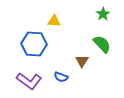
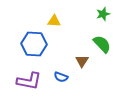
green star: rotated 16 degrees clockwise
purple L-shape: rotated 25 degrees counterclockwise
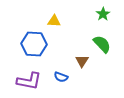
green star: rotated 16 degrees counterclockwise
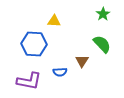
blue semicircle: moved 1 px left, 5 px up; rotated 24 degrees counterclockwise
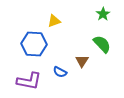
yellow triangle: rotated 24 degrees counterclockwise
blue semicircle: rotated 32 degrees clockwise
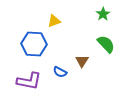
green semicircle: moved 4 px right
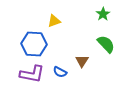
purple L-shape: moved 3 px right, 7 px up
